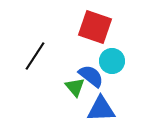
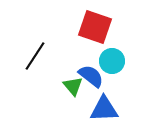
green triangle: moved 2 px left, 1 px up
blue triangle: moved 3 px right
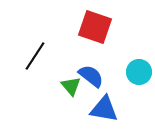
cyan circle: moved 27 px right, 11 px down
green triangle: moved 2 px left
blue triangle: rotated 12 degrees clockwise
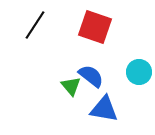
black line: moved 31 px up
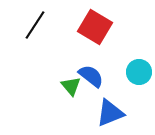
red square: rotated 12 degrees clockwise
blue triangle: moved 6 px right, 4 px down; rotated 32 degrees counterclockwise
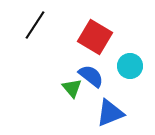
red square: moved 10 px down
cyan circle: moved 9 px left, 6 px up
green triangle: moved 1 px right, 2 px down
